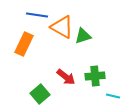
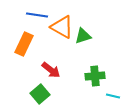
red arrow: moved 15 px left, 7 px up
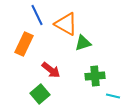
blue line: rotated 55 degrees clockwise
orange triangle: moved 4 px right, 3 px up
green triangle: moved 7 px down
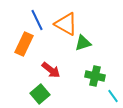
blue line: moved 5 px down
green cross: rotated 18 degrees clockwise
cyan line: rotated 40 degrees clockwise
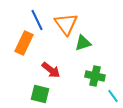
orange triangle: rotated 25 degrees clockwise
orange rectangle: moved 1 px up
green square: rotated 36 degrees counterclockwise
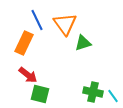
orange triangle: moved 1 px left
red arrow: moved 23 px left, 5 px down
green cross: moved 2 px left, 16 px down
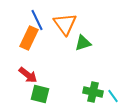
orange rectangle: moved 5 px right, 5 px up
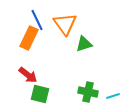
green triangle: moved 1 px right, 1 px down
green cross: moved 5 px left
cyan line: rotated 72 degrees counterclockwise
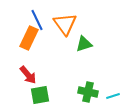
red arrow: rotated 12 degrees clockwise
green square: moved 1 px down; rotated 24 degrees counterclockwise
